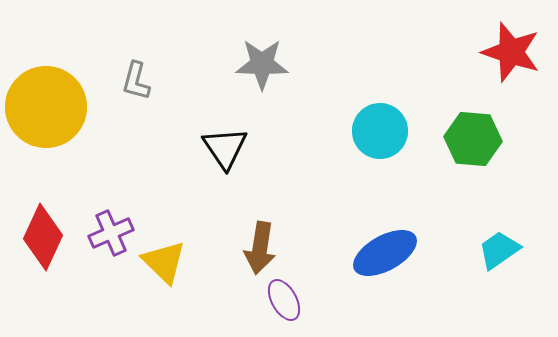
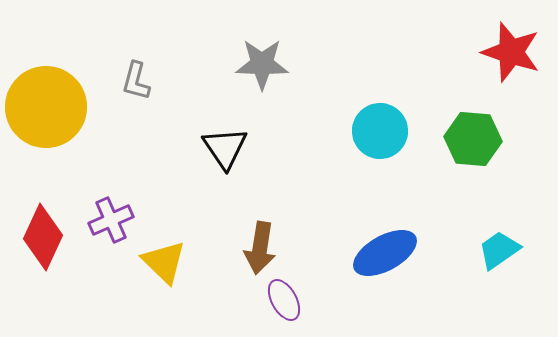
purple cross: moved 13 px up
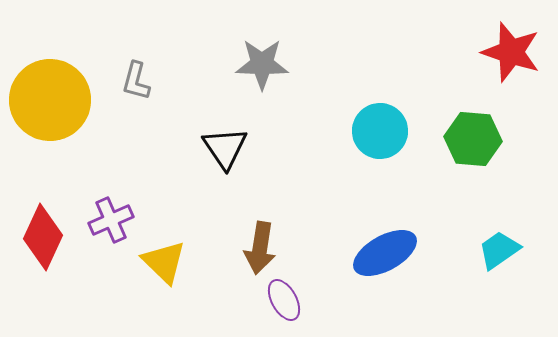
yellow circle: moved 4 px right, 7 px up
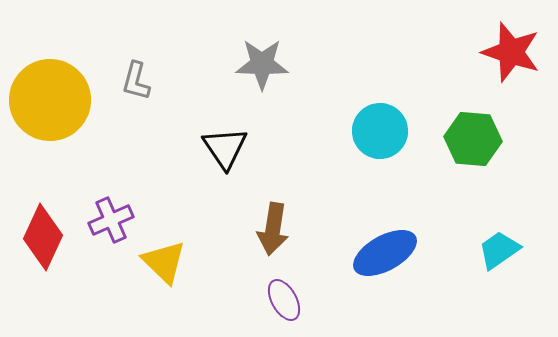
brown arrow: moved 13 px right, 19 px up
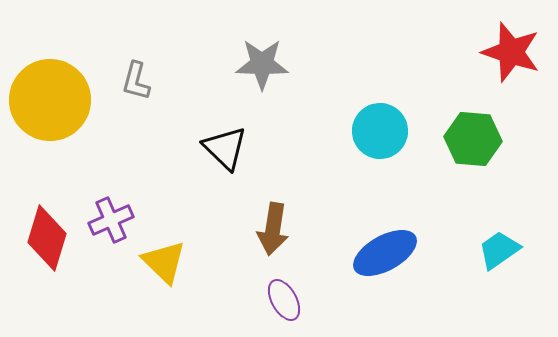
black triangle: rotated 12 degrees counterclockwise
red diamond: moved 4 px right, 1 px down; rotated 8 degrees counterclockwise
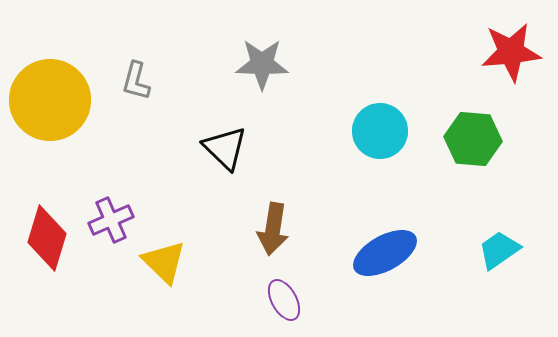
red star: rotated 24 degrees counterclockwise
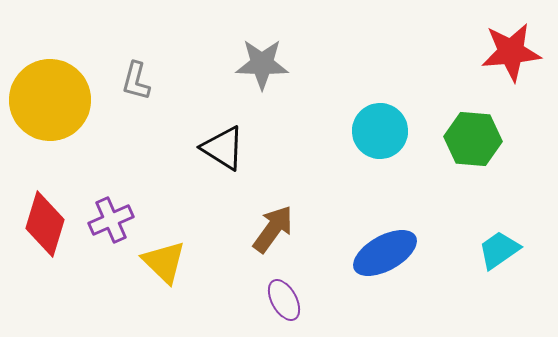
black triangle: moved 2 px left; rotated 12 degrees counterclockwise
brown arrow: rotated 153 degrees counterclockwise
red diamond: moved 2 px left, 14 px up
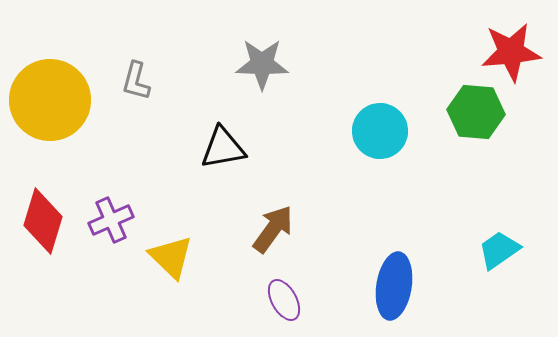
green hexagon: moved 3 px right, 27 px up
black triangle: rotated 42 degrees counterclockwise
red diamond: moved 2 px left, 3 px up
blue ellipse: moved 9 px right, 33 px down; rotated 52 degrees counterclockwise
yellow triangle: moved 7 px right, 5 px up
